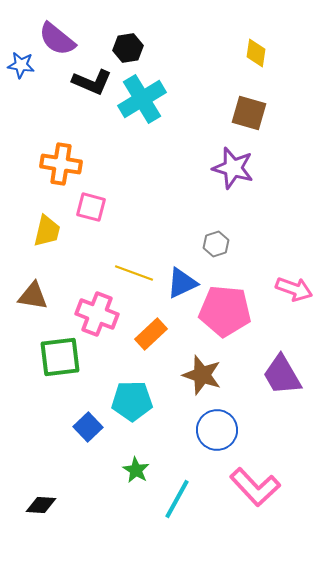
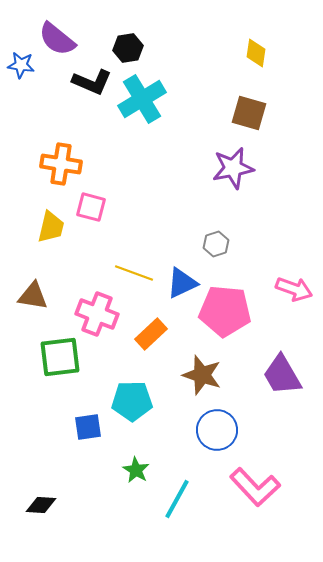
purple star: rotated 27 degrees counterclockwise
yellow trapezoid: moved 4 px right, 4 px up
blue square: rotated 36 degrees clockwise
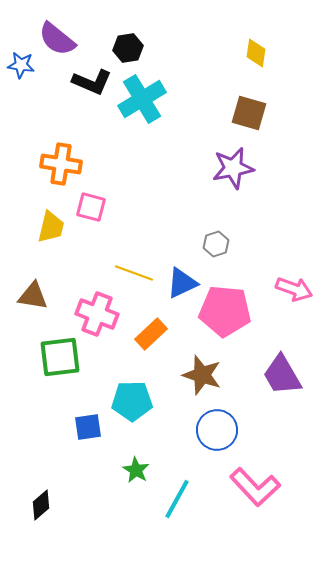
black diamond: rotated 44 degrees counterclockwise
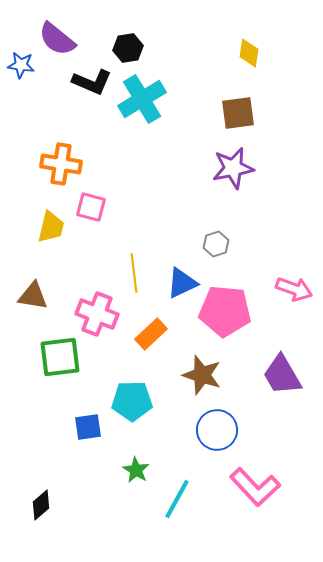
yellow diamond: moved 7 px left
brown square: moved 11 px left; rotated 24 degrees counterclockwise
yellow line: rotated 63 degrees clockwise
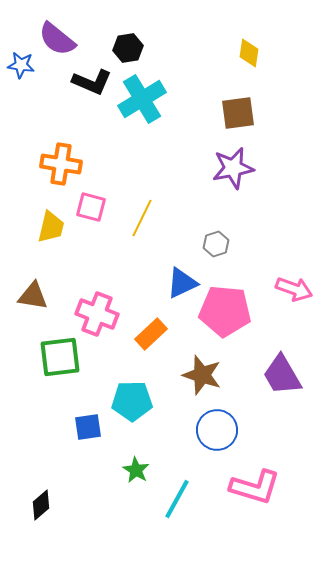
yellow line: moved 8 px right, 55 px up; rotated 33 degrees clockwise
pink L-shape: rotated 30 degrees counterclockwise
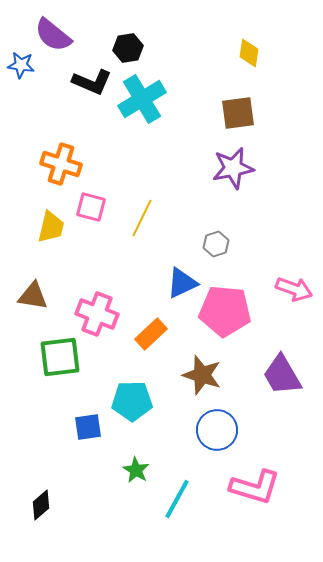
purple semicircle: moved 4 px left, 4 px up
orange cross: rotated 9 degrees clockwise
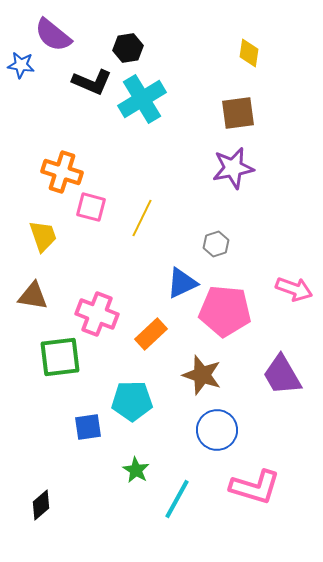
orange cross: moved 1 px right, 8 px down
yellow trapezoid: moved 8 px left, 9 px down; rotated 32 degrees counterclockwise
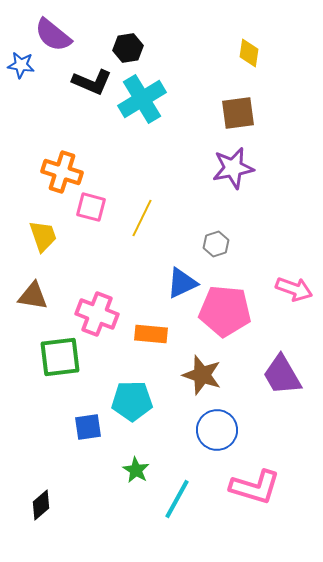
orange rectangle: rotated 48 degrees clockwise
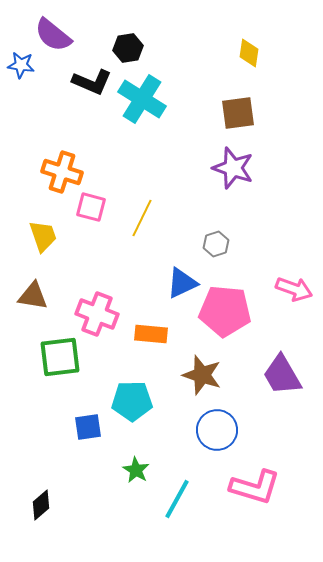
cyan cross: rotated 27 degrees counterclockwise
purple star: rotated 30 degrees clockwise
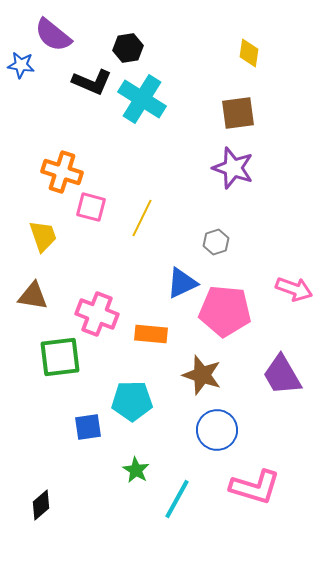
gray hexagon: moved 2 px up
